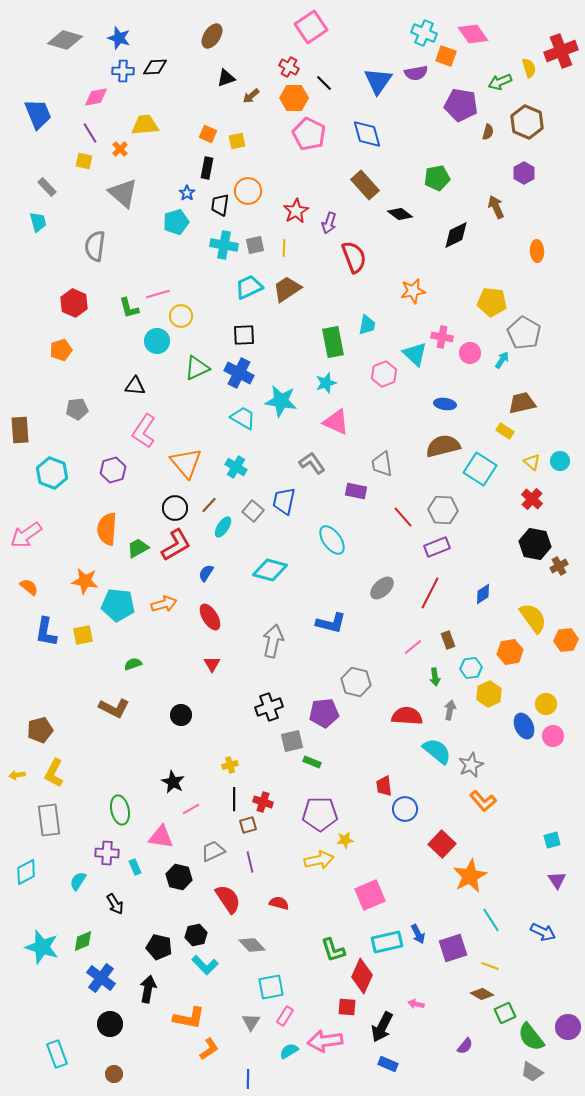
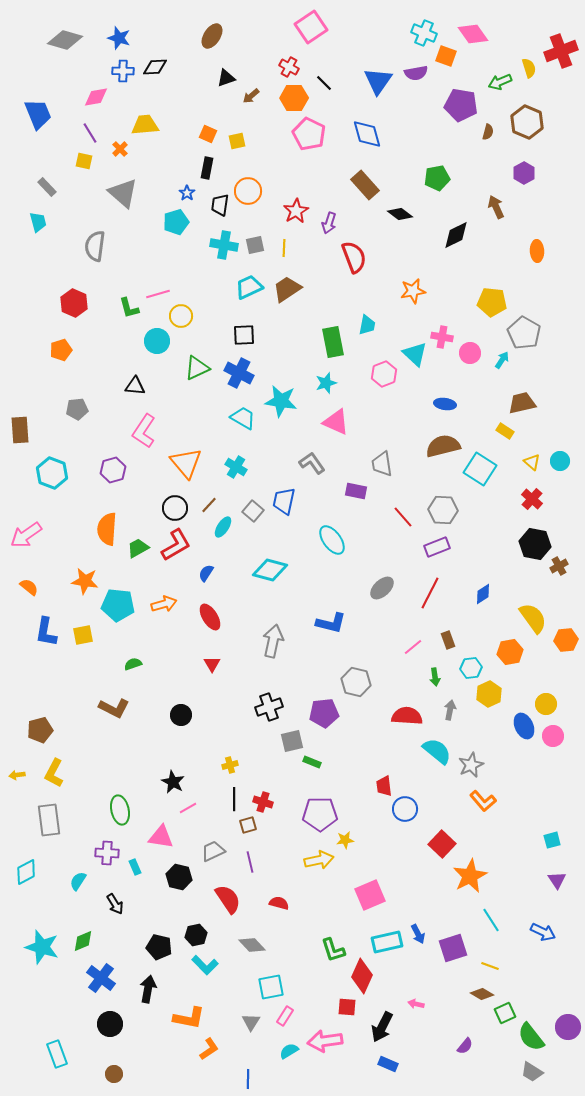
pink line at (191, 809): moved 3 px left, 1 px up
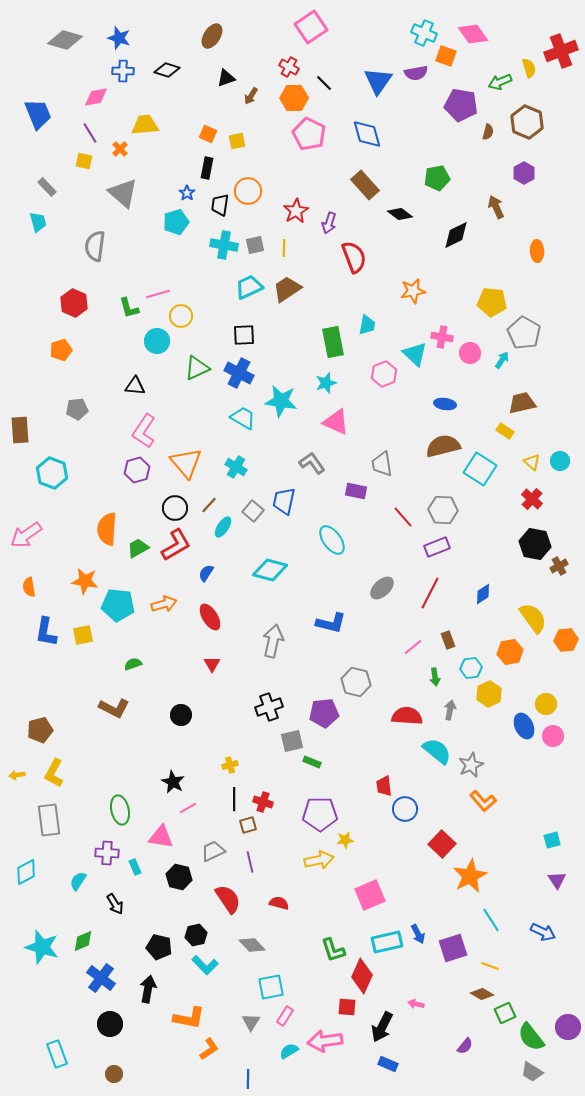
black diamond at (155, 67): moved 12 px right, 3 px down; rotated 20 degrees clockwise
brown arrow at (251, 96): rotated 18 degrees counterclockwise
purple hexagon at (113, 470): moved 24 px right
orange semicircle at (29, 587): rotated 138 degrees counterclockwise
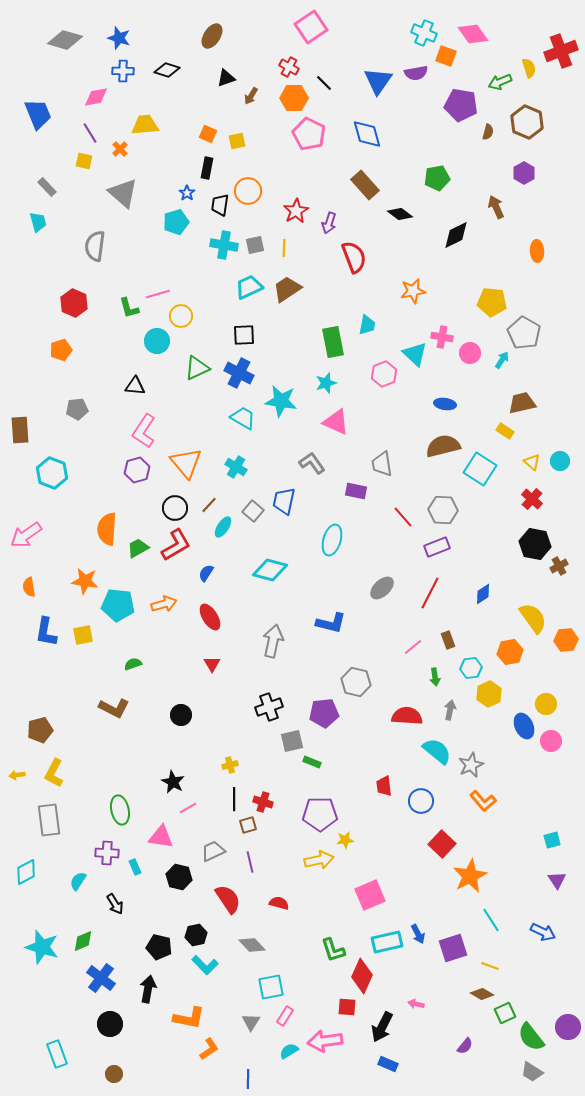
cyan ellipse at (332, 540): rotated 52 degrees clockwise
pink circle at (553, 736): moved 2 px left, 5 px down
blue circle at (405, 809): moved 16 px right, 8 px up
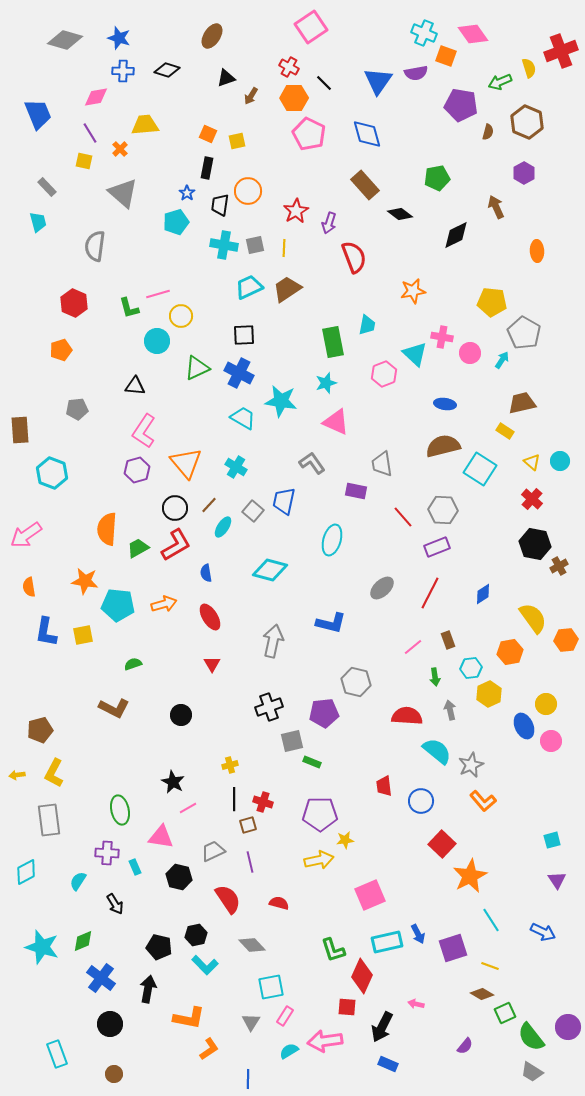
blue semicircle at (206, 573): rotated 42 degrees counterclockwise
gray arrow at (450, 710): rotated 24 degrees counterclockwise
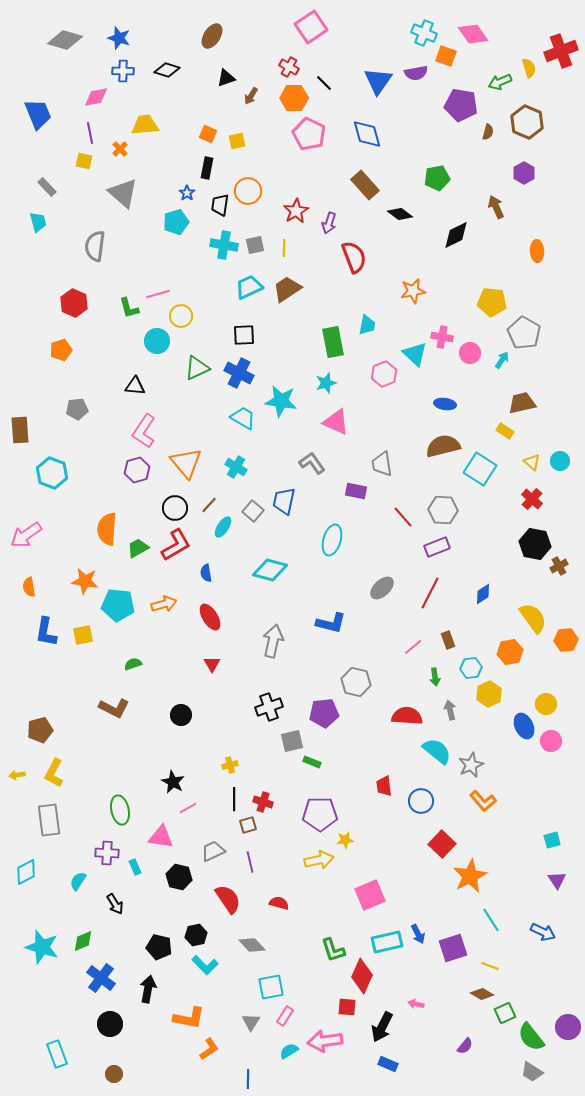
purple line at (90, 133): rotated 20 degrees clockwise
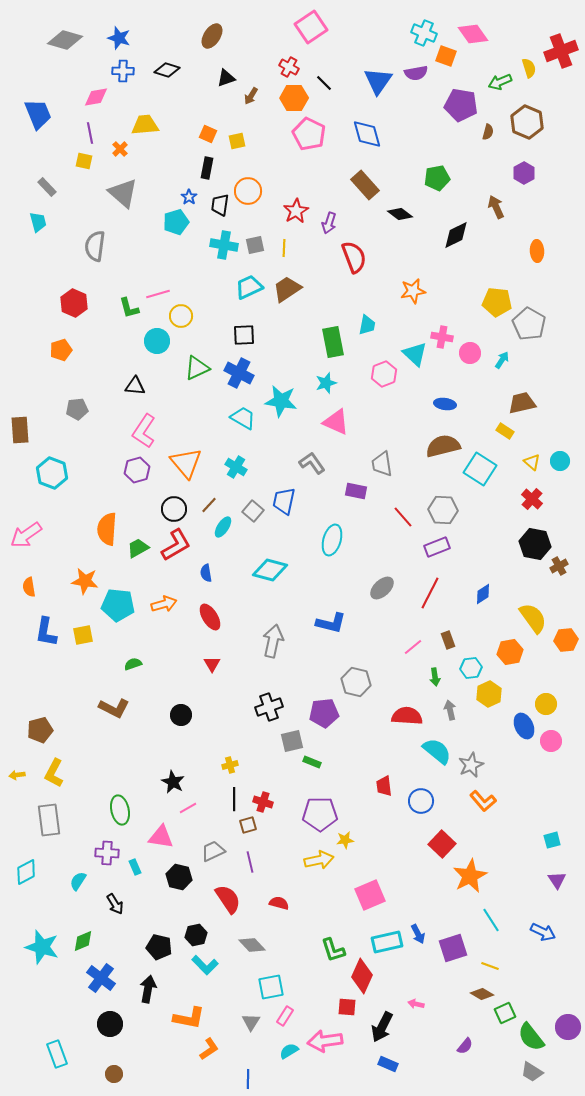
blue star at (187, 193): moved 2 px right, 4 px down
yellow pentagon at (492, 302): moved 5 px right
gray pentagon at (524, 333): moved 5 px right, 9 px up
black circle at (175, 508): moved 1 px left, 1 px down
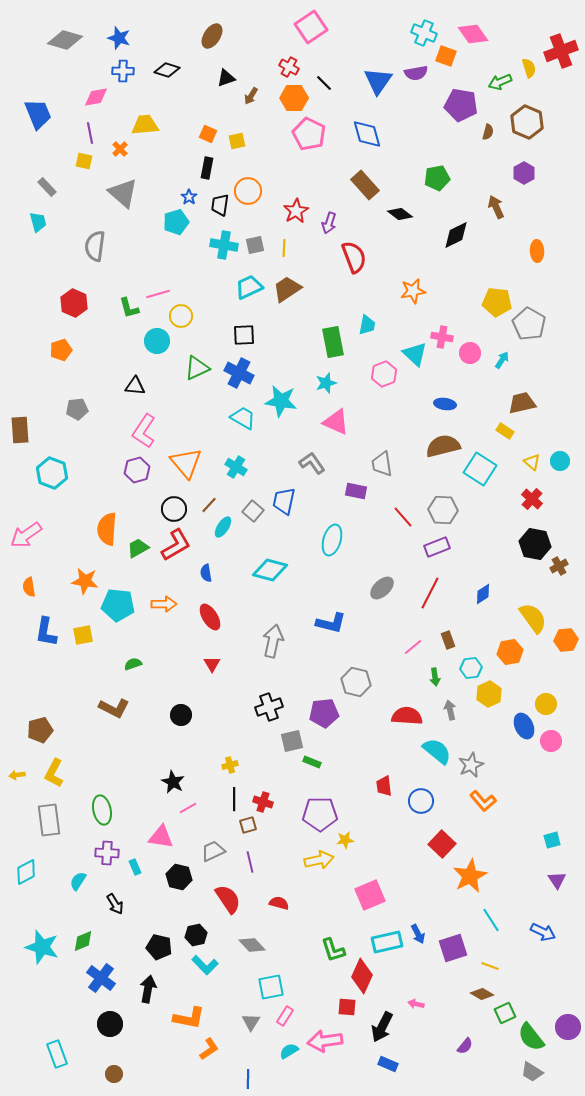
orange arrow at (164, 604): rotated 15 degrees clockwise
green ellipse at (120, 810): moved 18 px left
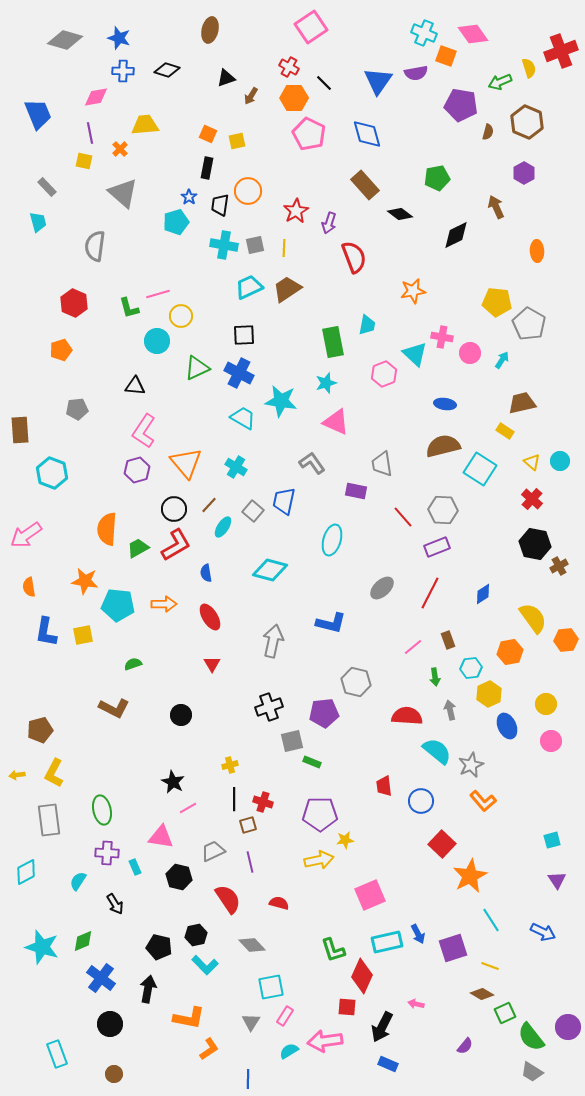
brown ellipse at (212, 36): moved 2 px left, 6 px up; rotated 20 degrees counterclockwise
blue ellipse at (524, 726): moved 17 px left
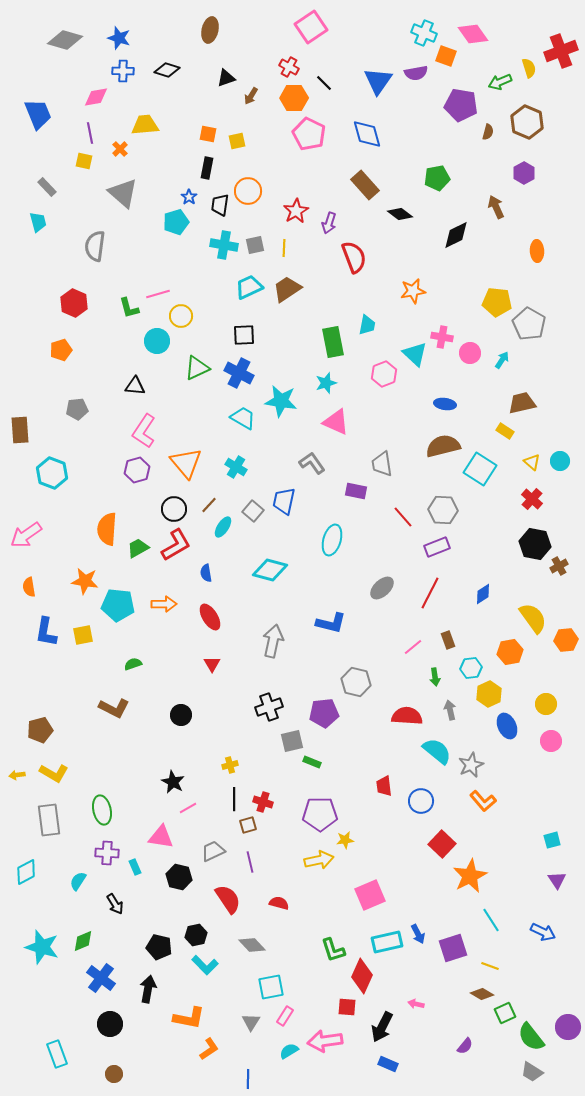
orange square at (208, 134): rotated 12 degrees counterclockwise
yellow L-shape at (54, 773): rotated 88 degrees counterclockwise
